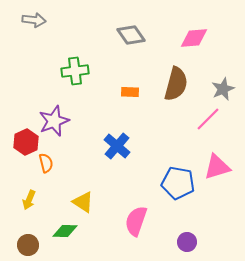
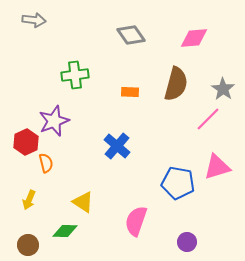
green cross: moved 4 px down
gray star: rotated 15 degrees counterclockwise
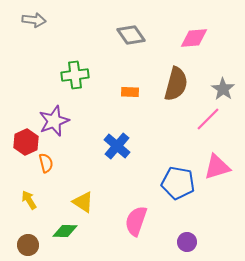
yellow arrow: rotated 126 degrees clockwise
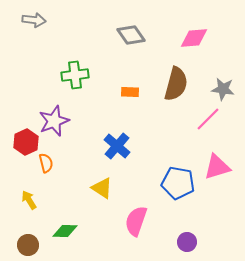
gray star: rotated 25 degrees counterclockwise
yellow triangle: moved 19 px right, 14 px up
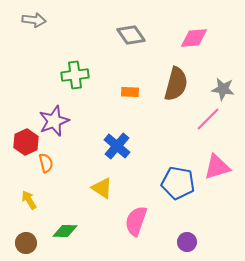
brown circle: moved 2 px left, 2 px up
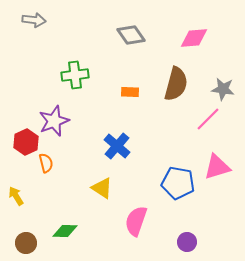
yellow arrow: moved 13 px left, 4 px up
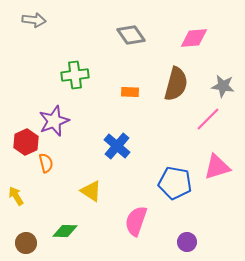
gray star: moved 3 px up
blue pentagon: moved 3 px left
yellow triangle: moved 11 px left, 3 px down
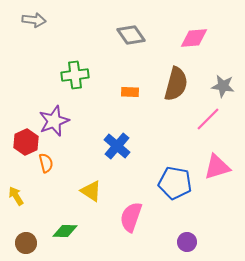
pink semicircle: moved 5 px left, 4 px up
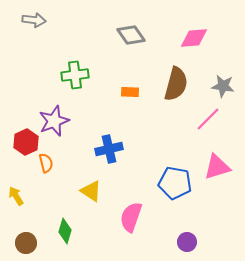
blue cross: moved 8 px left, 3 px down; rotated 36 degrees clockwise
green diamond: rotated 75 degrees counterclockwise
